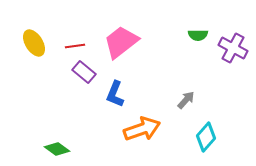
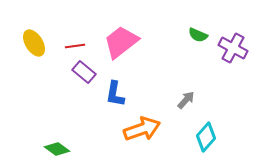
green semicircle: rotated 24 degrees clockwise
blue L-shape: rotated 12 degrees counterclockwise
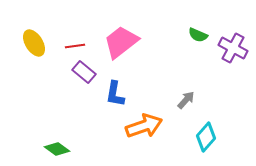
orange arrow: moved 2 px right, 3 px up
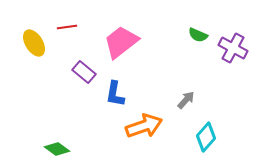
red line: moved 8 px left, 19 px up
